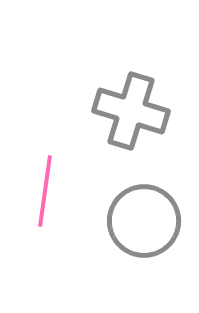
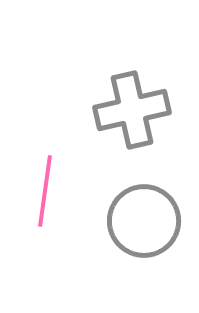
gray cross: moved 1 px right, 1 px up; rotated 30 degrees counterclockwise
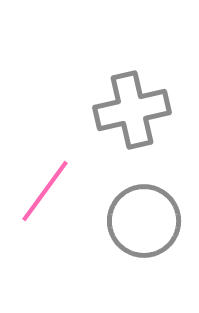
pink line: rotated 28 degrees clockwise
